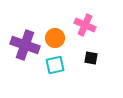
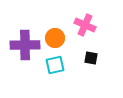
purple cross: rotated 20 degrees counterclockwise
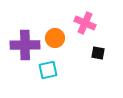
pink cross: moved 2 px up
black square: moved 7 px right, 5 px up
cyan square: moved 7 px left, 5 px down
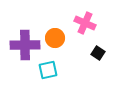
black square: rotated 24 degrees clockwise
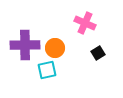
orange circle: moved 10 px down
black square: rotated 24 degrees clockwise
cyan square: moved 1 px left
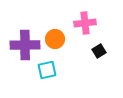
pink cross: rotated 30 degrees counterclockwise
orange circle: moved 9 px up
black square: moved 1 px right, 2 px up
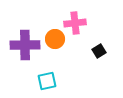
pink cross: moved 10 px left
cyan square: moved 11 px down
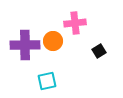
orange circle: moved 2 px left, 2 px down
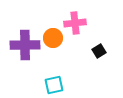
orange circle: moved 3 px up
cyan square: moved 7 px right, 4 px down
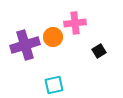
orange circle: moved 1 px up
purple cross: rotated 16 degrees counterclockwise
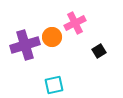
pink cross: rotated 20 degrees counterclockwise
orange circle: moved 1 px left
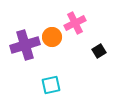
cyan square: moved 3 px left
